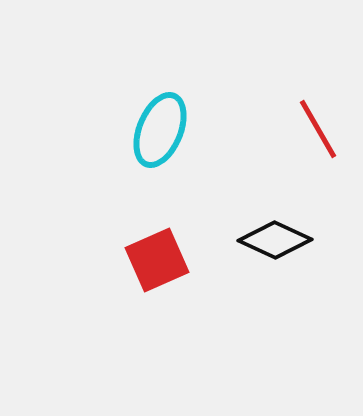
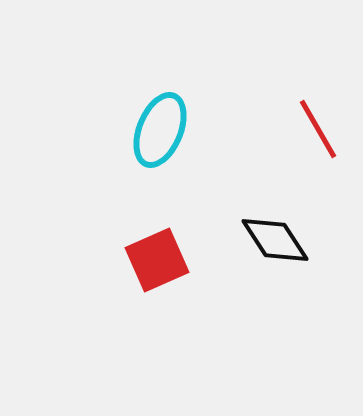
black diamond: rotated 32 degrees clockwise
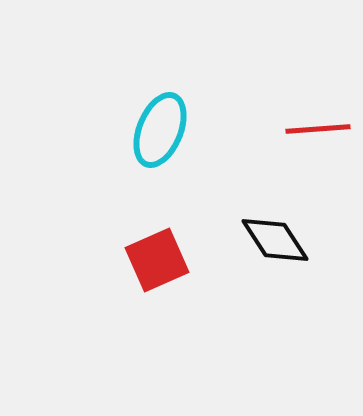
red line: rotated 64 degrees counterclockwise
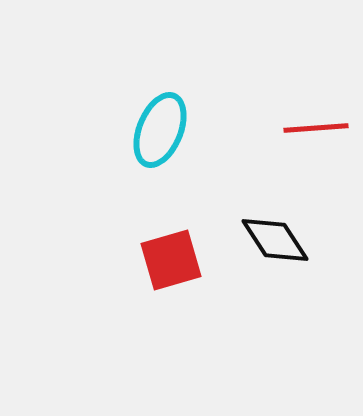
red line: moved 2 px left, 1 px up
red square: moved 14 px right; rotated 8 degrees clockwise
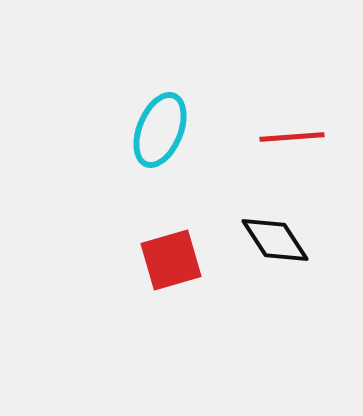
red line: moved 24 px left, 9 px down
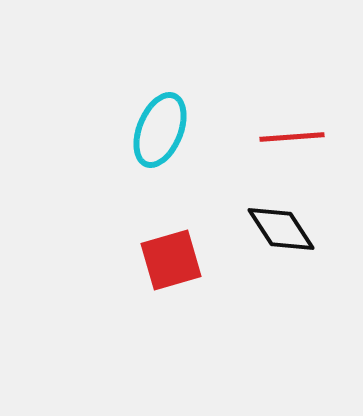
black diamond: moved 6 px right, 11 px up
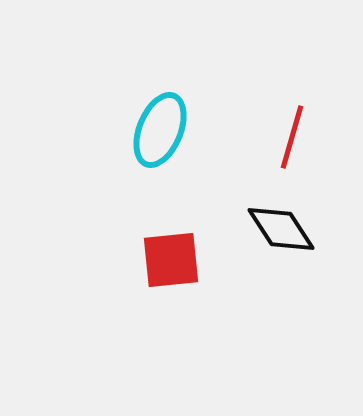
red line: rotated 70 degrees counterclockwise
red square: rotated 10 degrees clockwise
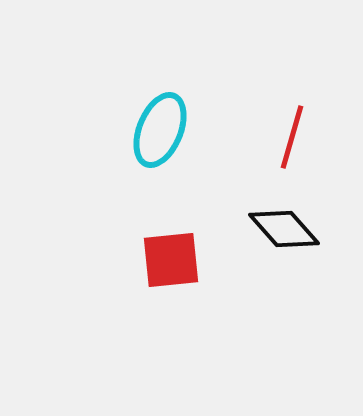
black diamond: moved 3 px right; rotated 8 degrees counterclockwise
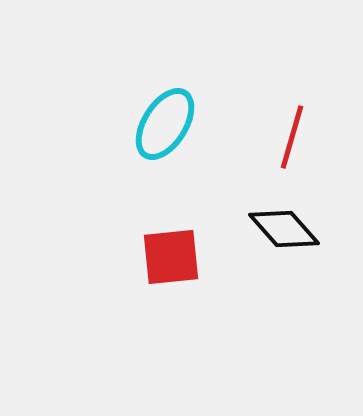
cyan ellipse: moved 5 px right, 6 px up; rotated 10 degrees clockwise
red square: moved 3 px up
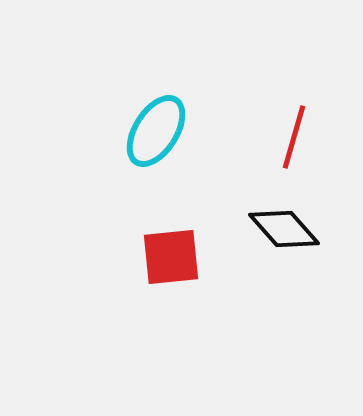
cyan ellipse: moved 9 px left, 7 px down
red line: moved 2 px right
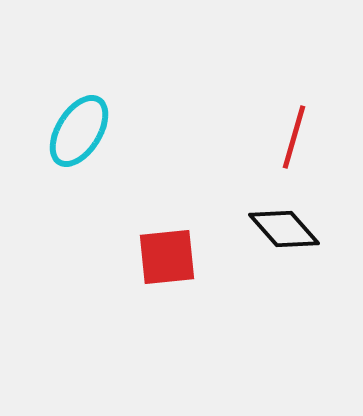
cyan ellipse: moved 77 px left
red square: moved 4 px left
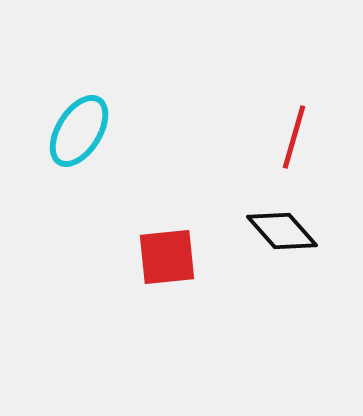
black diamond: moved 2 px left, 2 px down
